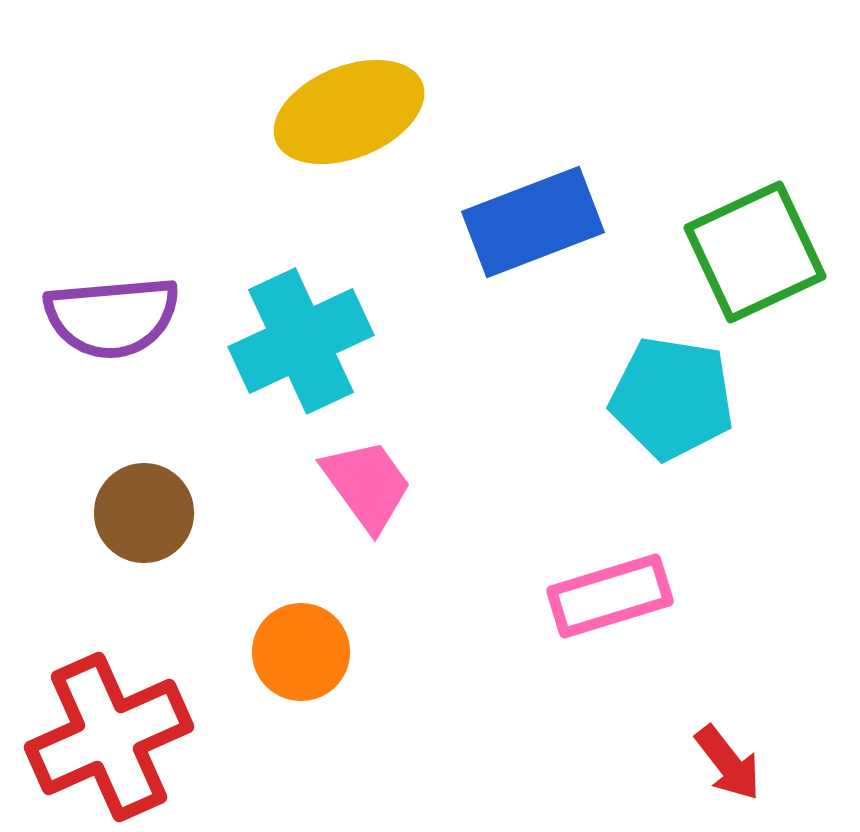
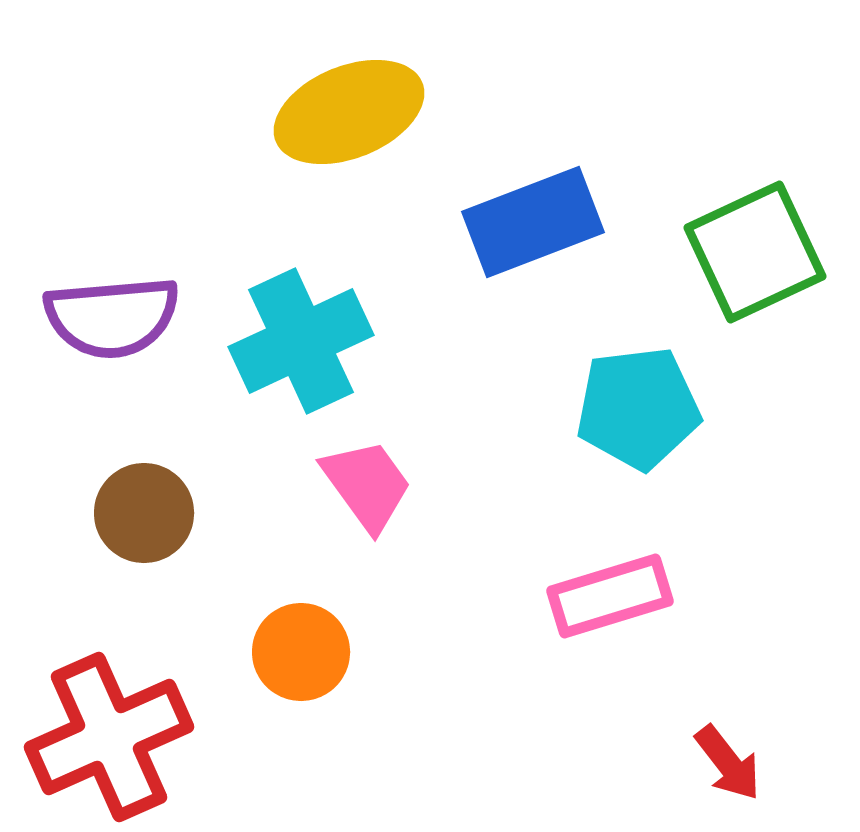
cyan pentagon: moved 34 px left, 10 px down; rotated 16 degrees counterclockwise
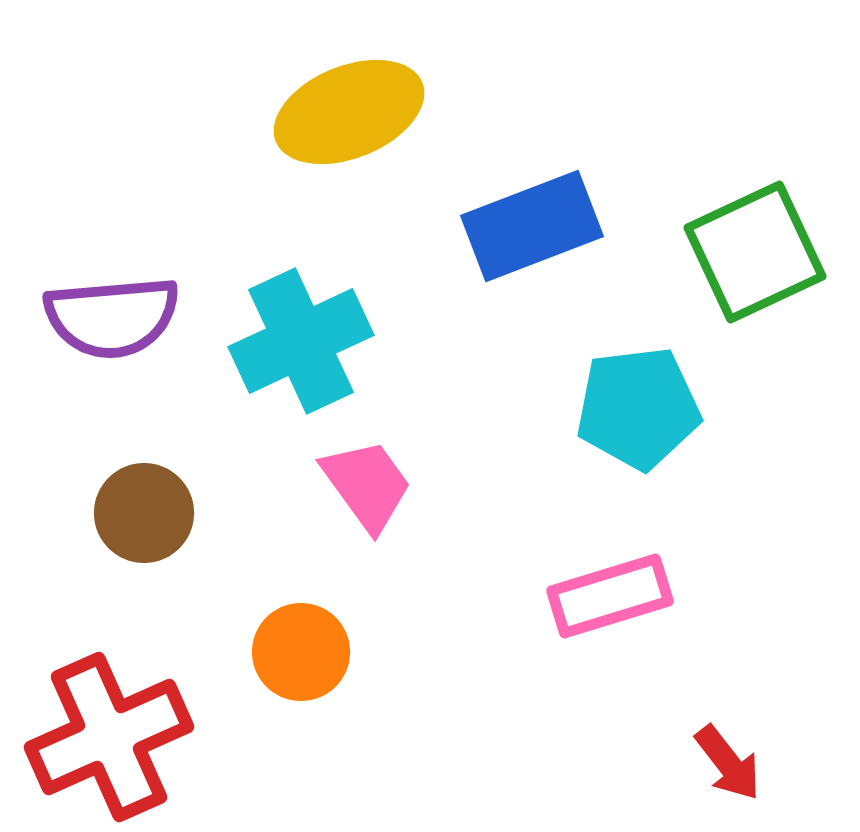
blue rectangle: moved 1 px left, 4 px down
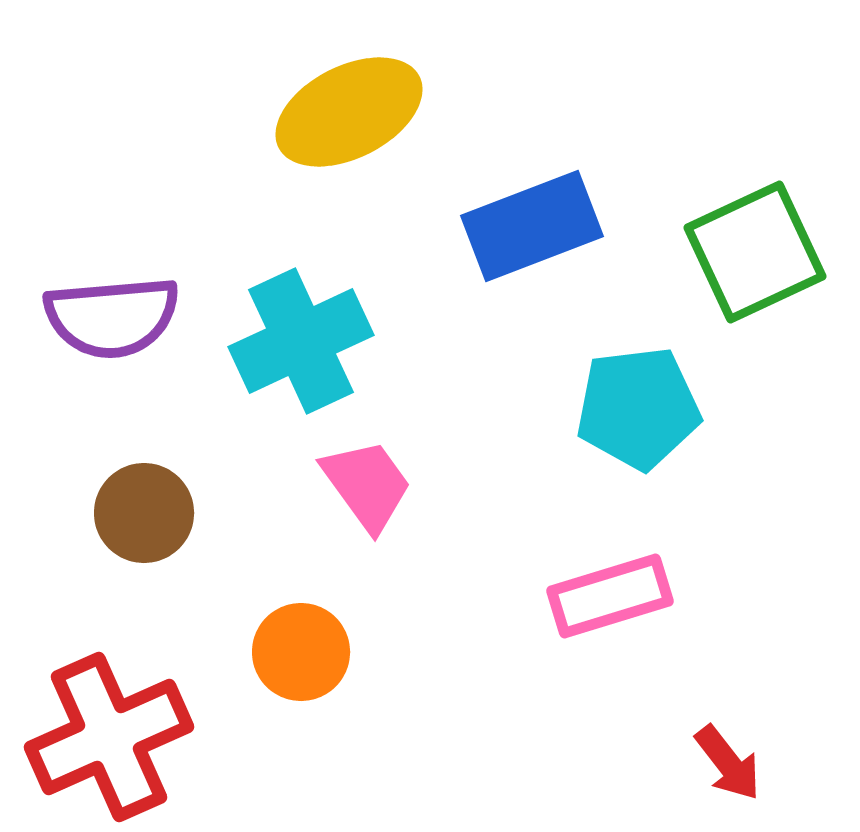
yellow ellipse: rotated 5 degrees counterclockwise
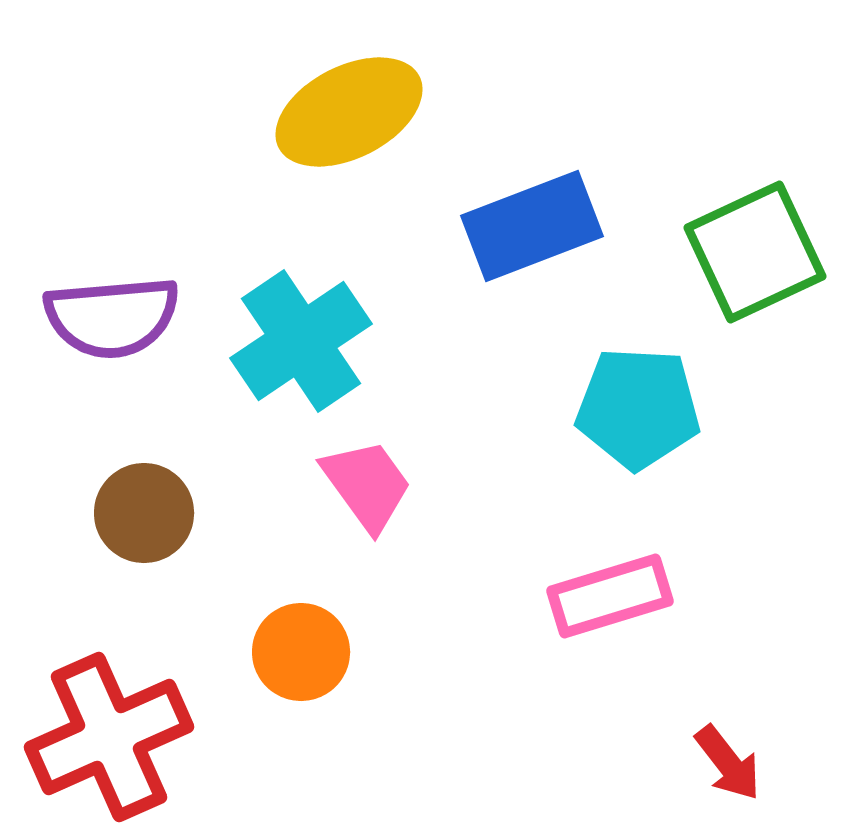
cyan cross: rotated 9 degrees counterclockwise
cyan pentagon: rotated 10 degrees clockwise
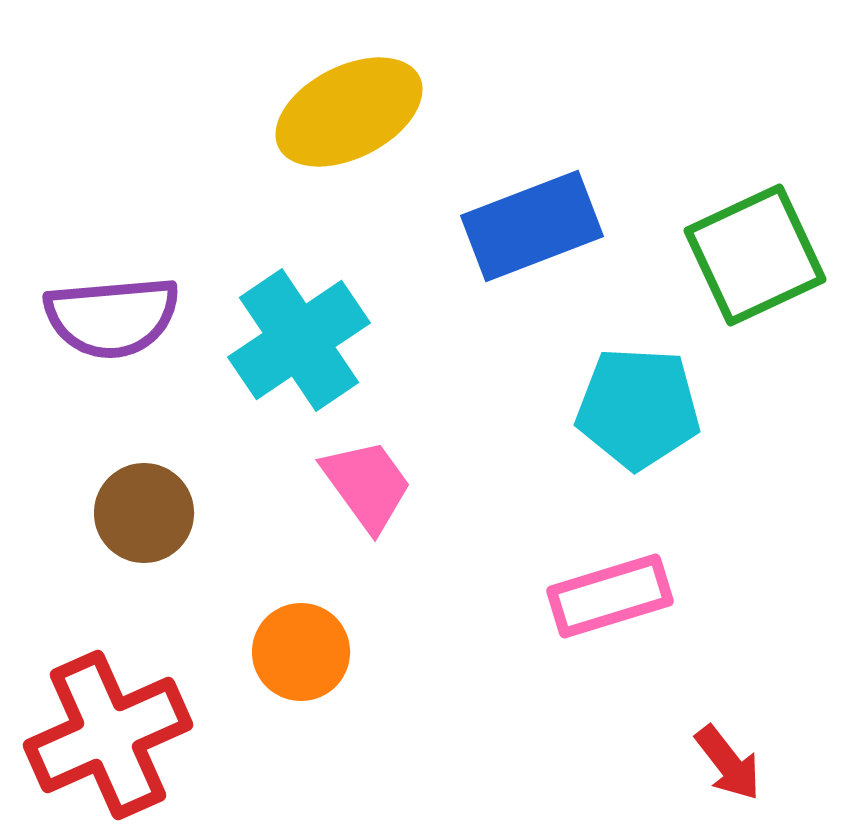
green square: moved 3 px down
cyan cross: moved 2 px left, 1 px up
red cross: moved 1 px left, 2 px up
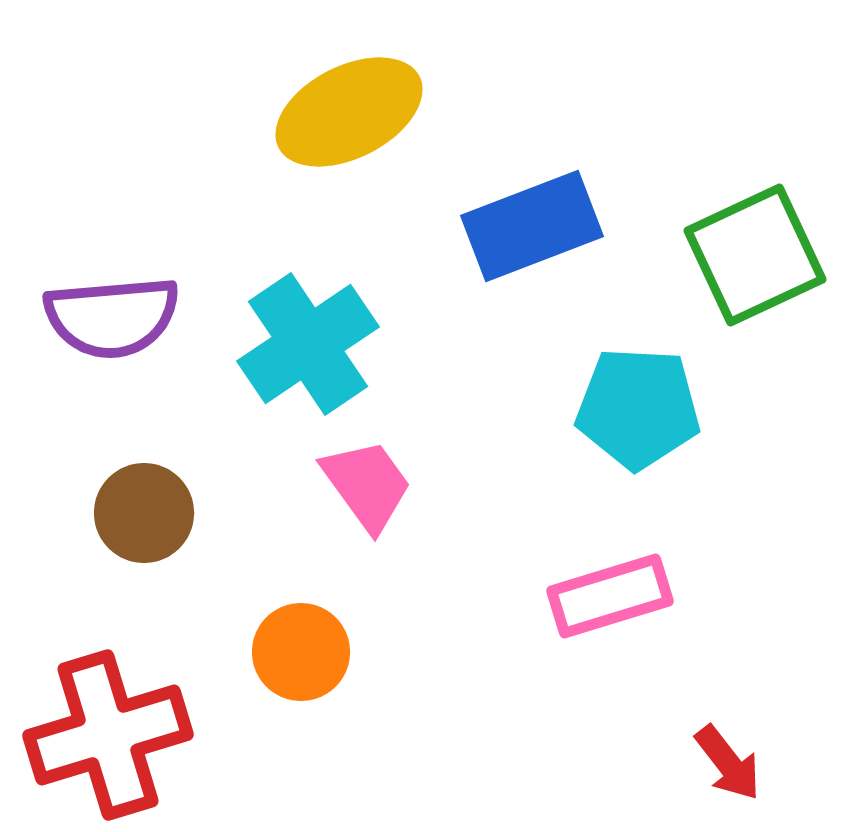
cyan cross: moved 9 px right, 4 px down
red cross: rotated 7 degrees clockwise
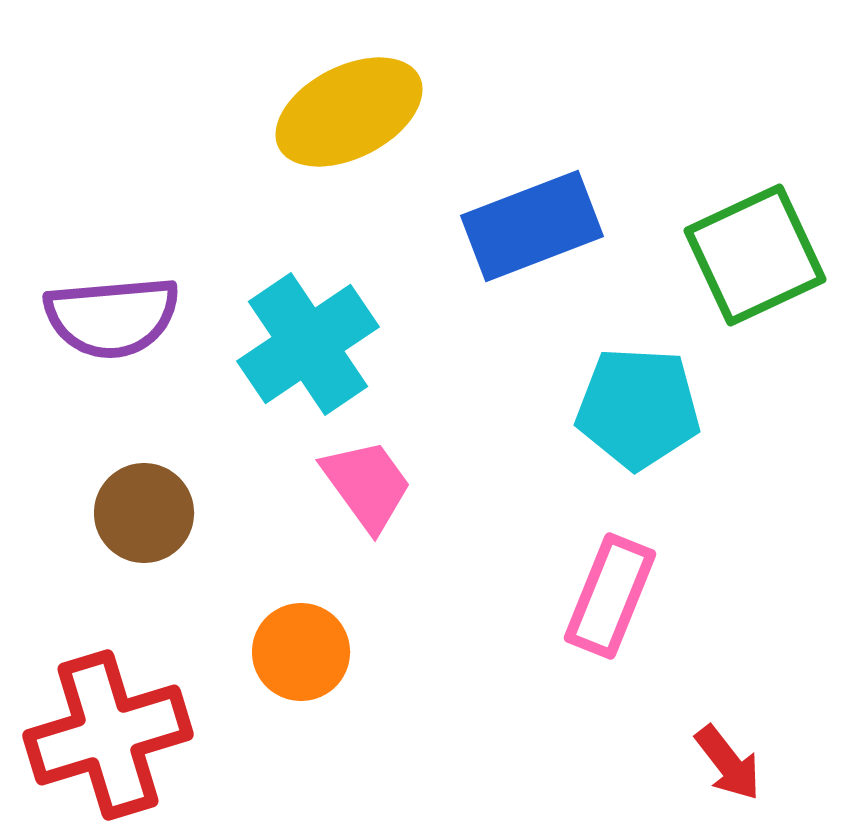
pink rectangle: rotated 51 degrees counterclockwise
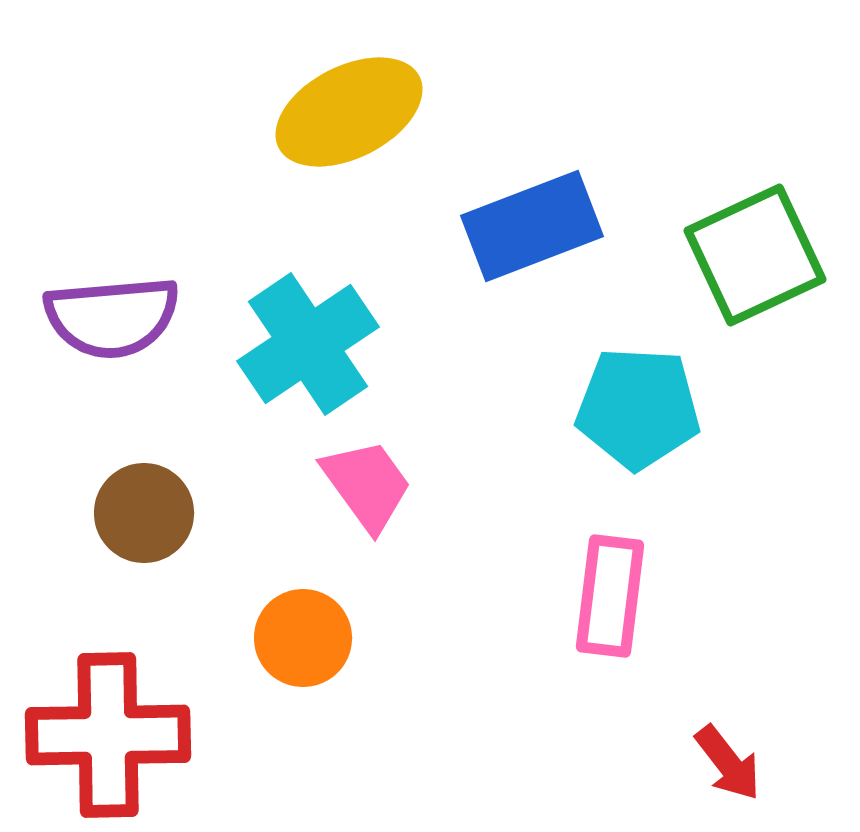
pink rectangle: rotated 15 degrees counterclockwise
orange circle: moved 2 px right, 14 px up
red cross: rotated 16 degrees clockwise
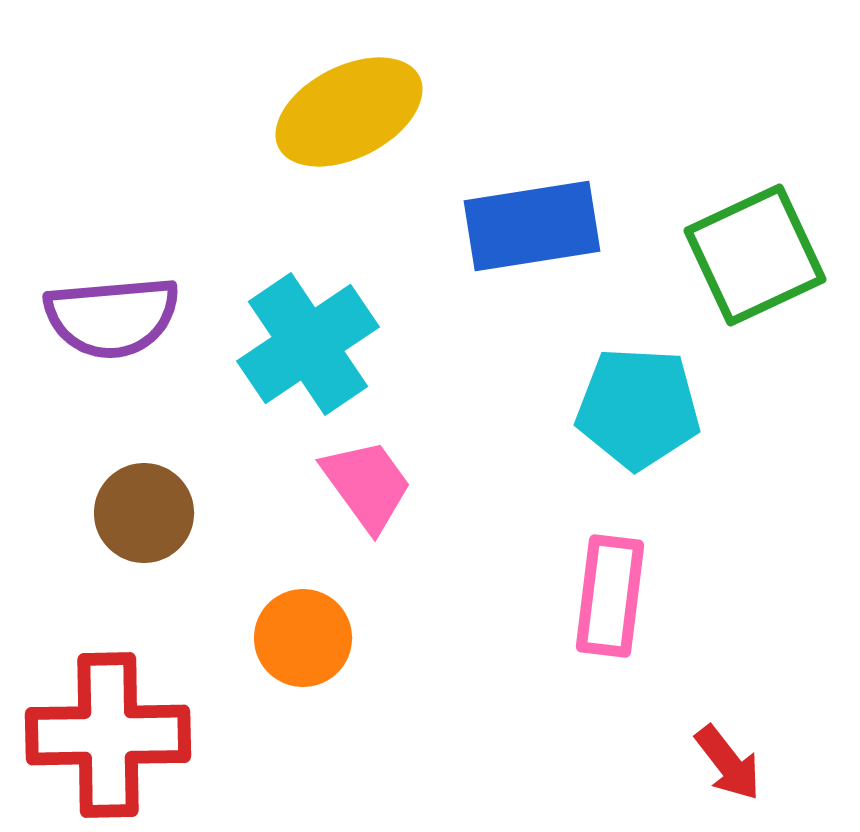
blue rectangle: rotated 12 degrees clockwise
